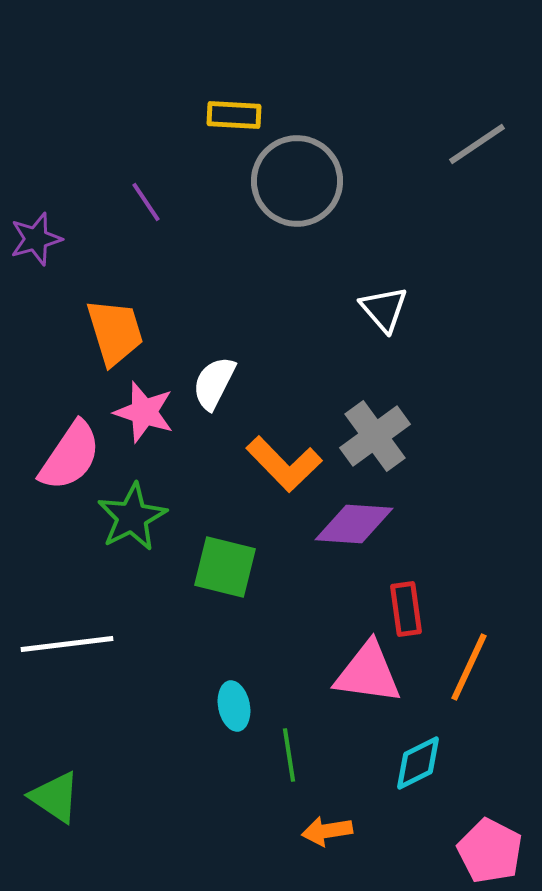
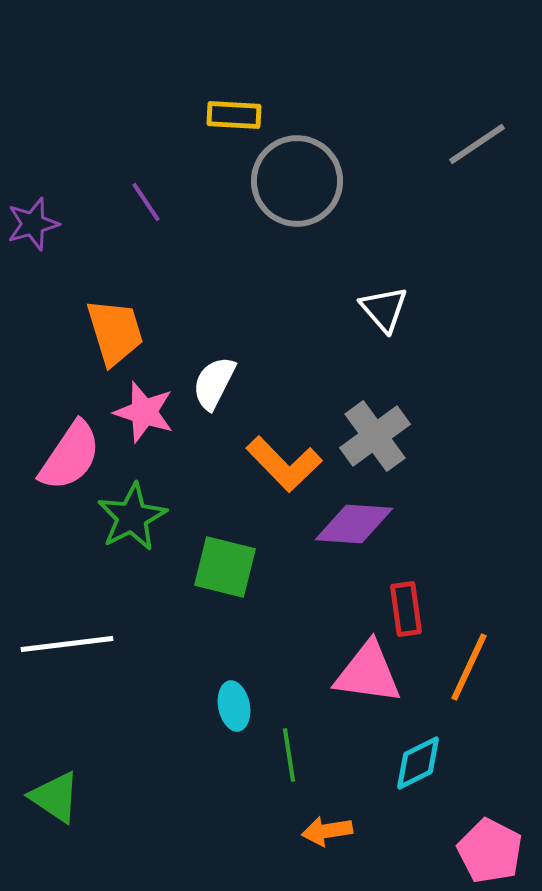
purple star: moved 3 px left, 15 px up
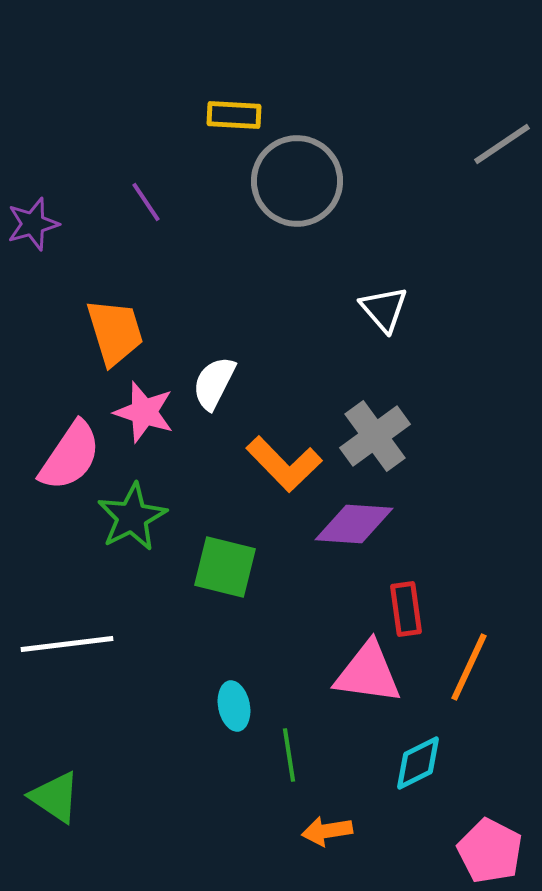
gray line: moved 25 px right
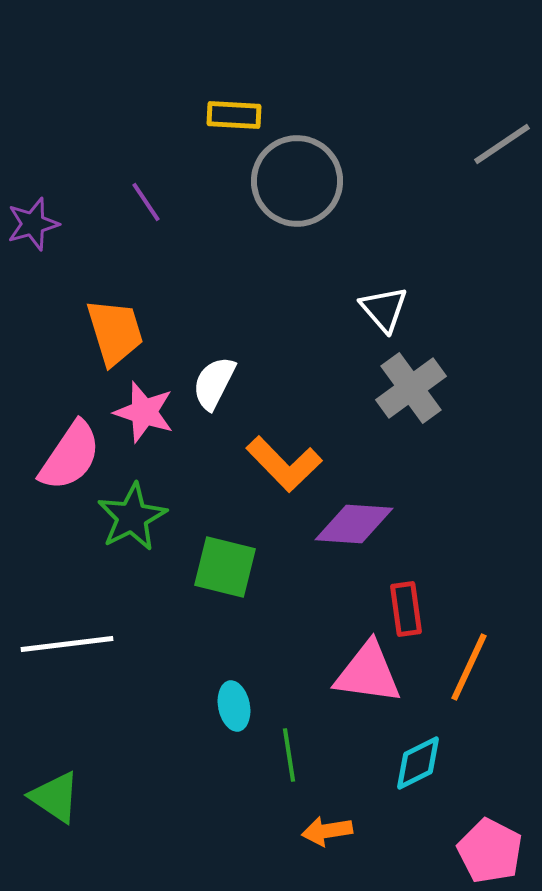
gray cross: moved 36 px right, 48 px up
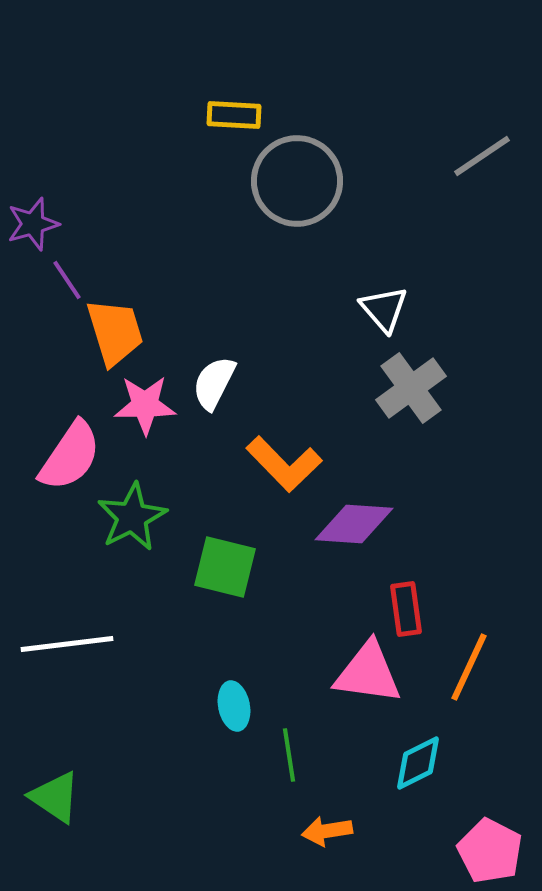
gray line: moved 20 px left, 12 px down
purple line: moved 79 px left, 78 px down
pink star: moved 1 px right, 7 px up; rotated 18 degrees counterclockwise
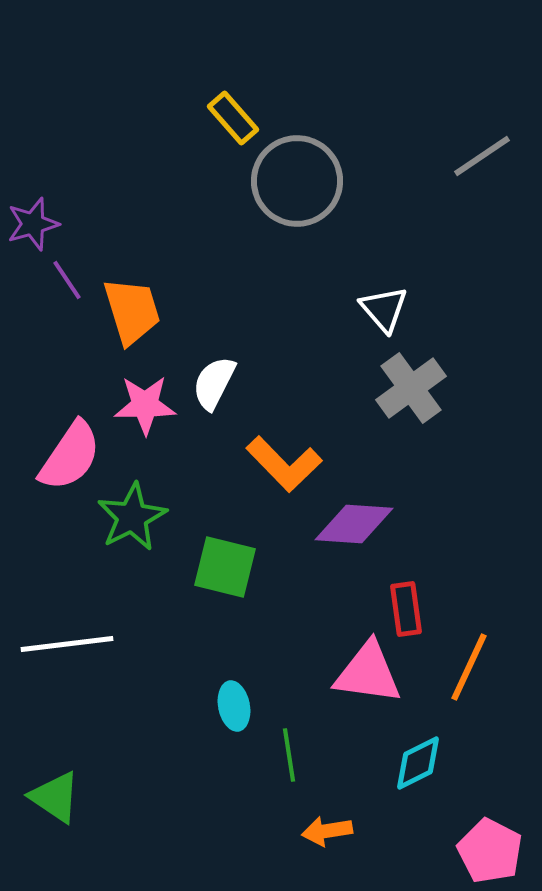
yellow rectangle: moved 1 px left, 3 px down; rotated 46 degrees clockwise
orange trapezoid: moved 17 px right, 21 px up
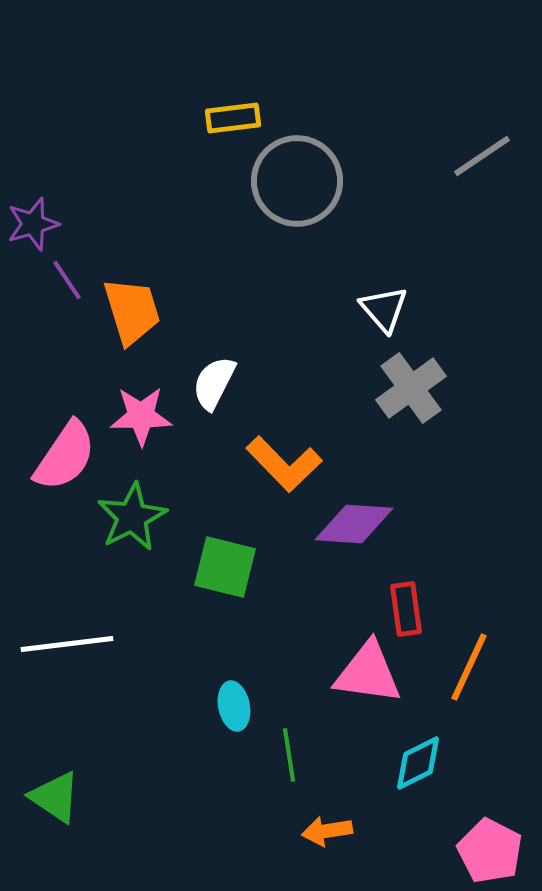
yellow rectangle: rotated 56 degrees counterclockwise
pink star: moved 4 px left, 11 px down
pink semicircle: moved 5 px left
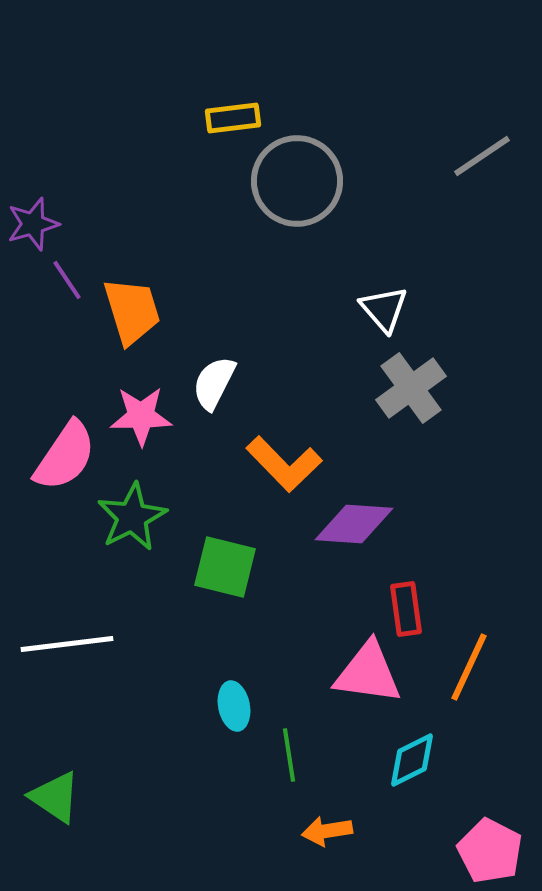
cyan diamond: moved 6 px left, 3 px up
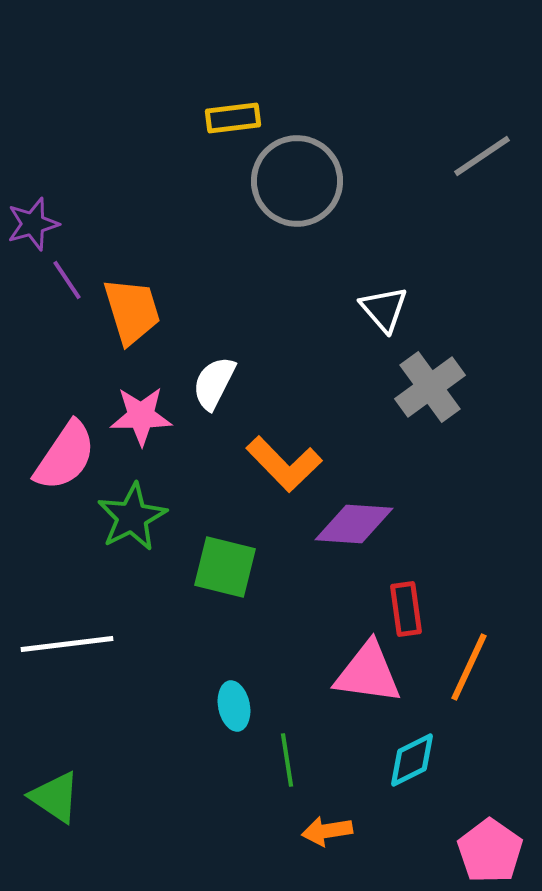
gray cross: moved 19 px right, 1 px up
green line: moved 2 px left, 5 px down
pink pentagon: rotated 8 degrees clockwise
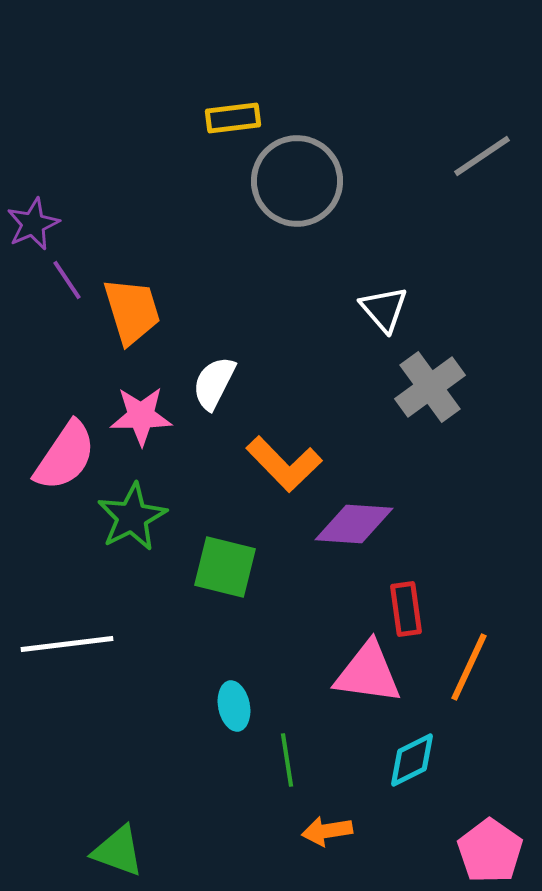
purple star: rotated 8 degrees counterclockwise
green triangle: moved 63 px right, 54 px down; rotated 14 degrees counterclockwise
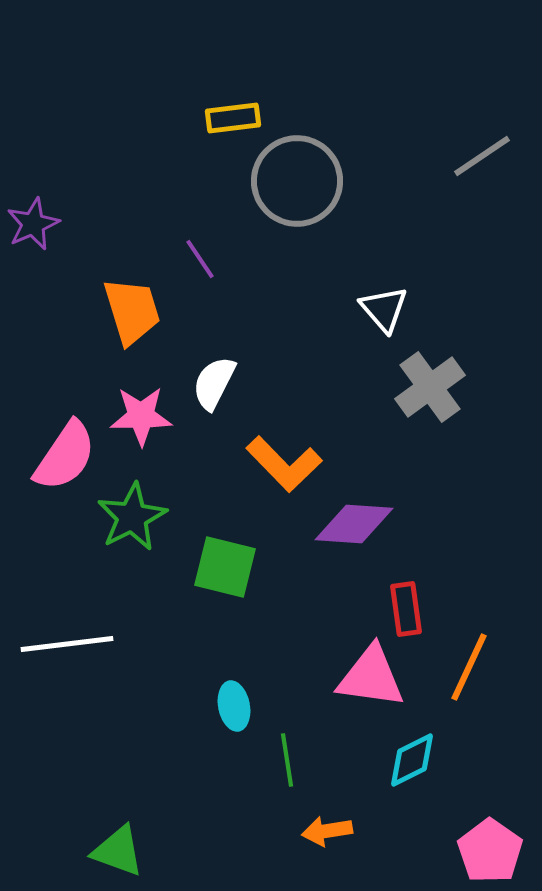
purple line: moved 133 px right, 21 px up
pink triangle: moved 3 px right, 4 px down
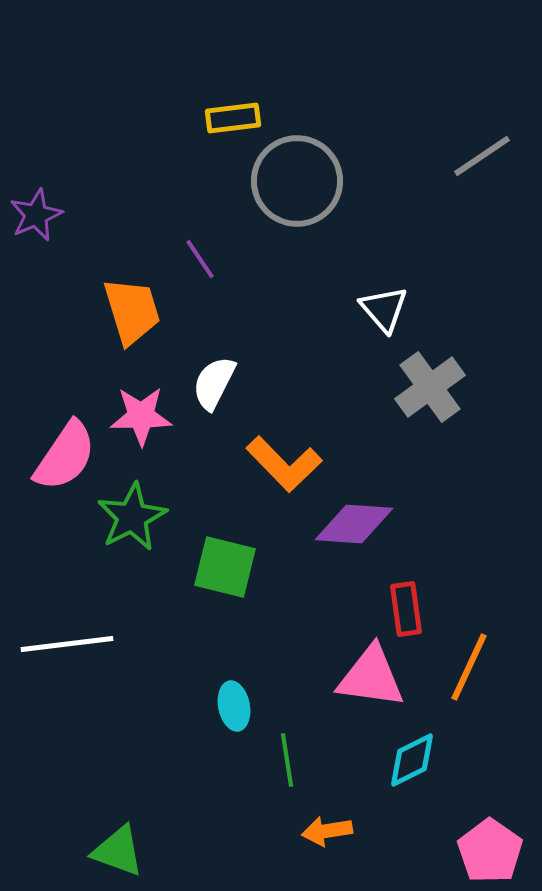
purple star: moved 3 px right, 9 px up
